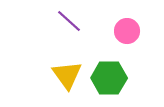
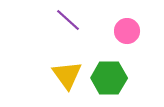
purple line: moved 1 px left, 1 px up
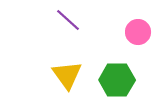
pink circle: moved 11 px right, 1 px down
green hexagon: moved 8 px right, 2 px down
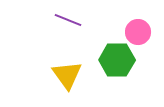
purple line: rotated 20 degrees counterclockwise
green hexagon: moved 20 px up
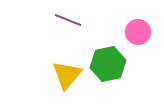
green hexagon: moved 9 px left, 4 px down; rotated 12 degrees counterclockwise
yellow triangle: rotated 16 degrees clockwise
